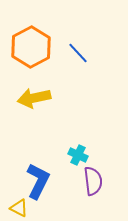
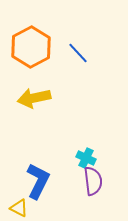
cyan cross: moved 8 px right, 3 px down
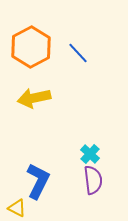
cyan cross: moved 4 px right, 4 px up; rotated 18 degrees clockwise
purple semicircle: moved 1 px up
yellow triangle: moved 2 px left
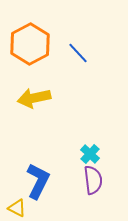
orange hexagon: moved 1 px left, 3 px up
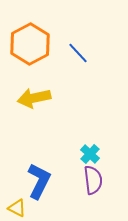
blue L-shape: moved 1 px right
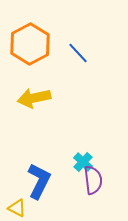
cyan cross: moved 7 px left, 8 px down
